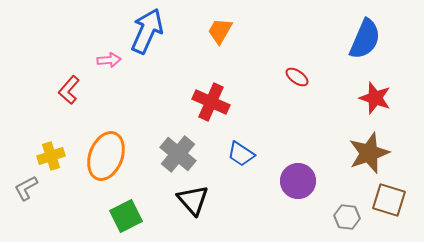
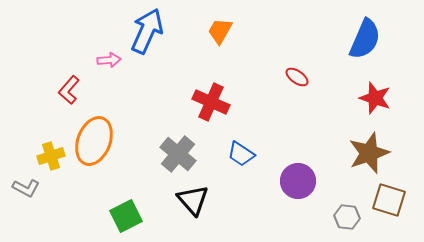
orange ellipse: moved 12 px left, 15 px up
gray L-shape: rotated 124 degrees counterclockwise
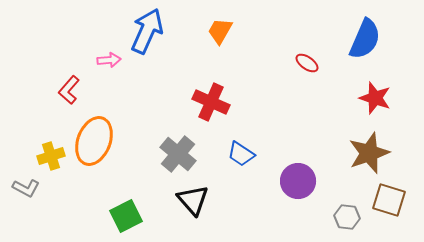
red ellipse: moved 10 px right, 14 px up
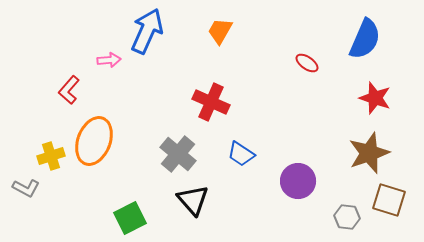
green square: moved 4 px right, 2 px down
